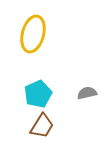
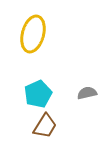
brown trapezoid: moved 3 px right
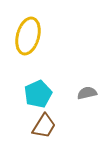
yellow ellipse: moved 5 px left, 2 px down
brown trapezoid: moved 1 px left
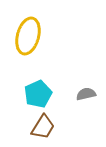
gray semicircle: moved 1 px left, 1 px down
brown trapezoid: moved 1 px left, 1 px down
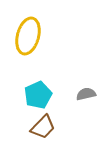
cyan pentagon: moved 1 px down
brown trapezoid: rotated 12 degrees clockwise
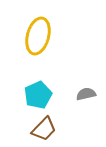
yellow ellipse: moved 10 px right
brown trapezoid: moved 1 px right, 2 px down
